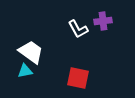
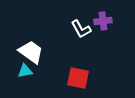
white L-shape: moved 3 px right
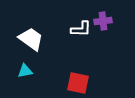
white L-shape: rotated 60 degrees counterclockwise
white trapezoid: moved 13 px up
red square: moved 5 px down
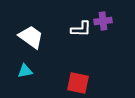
white trapezoid: moved 2 px up
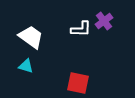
purple cross: moved 1 px right; rotated 30 degrees counterclockwise
cyan triangle: moved 1 px right, 5 px up; rotated 28 degrees clockwise
